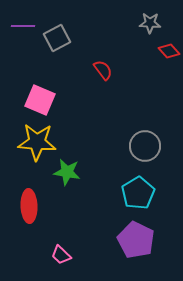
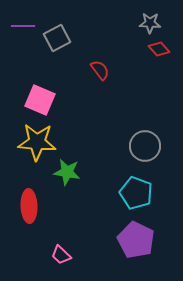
red diamond: moved 10 px left, 2 px up
red semicircle: moved 3 px left
cyan pentagon: moved 2 px left; rotated 20 degrees counterclockwise
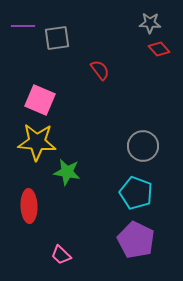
gray square: rotated 20 degrees clockwise
gray circle: moved 2 px left
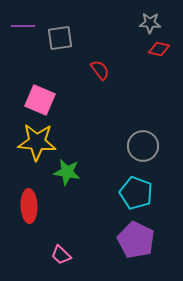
gray square: moved 3 px right
red diamond: rotated 35 degrees counterclockwise
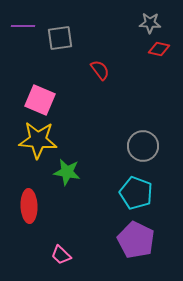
yellow star: moved 1 px right, 2 px up
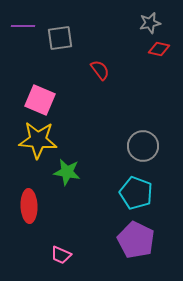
gray star: rotated 15 degrees counterclockwise
pink trapezoid: rotated 20 degrees counterclockwise
